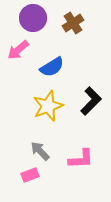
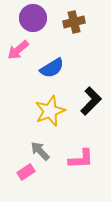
brown cross: moved 1 px right, 1 px up; rotated 20 degrees clockwise
blue semicircle: moved 1 px down
yellow star: moved 2 px right, 5 px down
pink rectangle: moved 4 px left, 3 px up; rotated 12 degrees counterclockwise
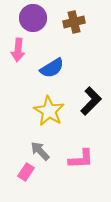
pink arrow: rotated 45 degrees counterclockwise
yellow star: moved 1 px left; rotated 20 degrees counterclockwise
pink rectangle: rotated 24 degrees counterclockwise
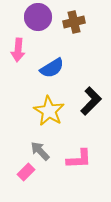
purple circle: moved 5 px right, 1 px up
pink L-shape: moved 2 px left
pink rectangle: rotated 12 degrees clockwise
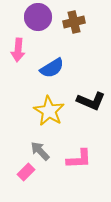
black L-shape: rotated 68 degrees clockwise
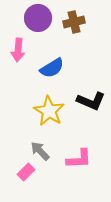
purple circle: moved 1 px down
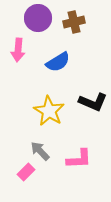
blue semicircle: moved 6 px right, 6 px up
black L-shape: moved 2 px right, 1 px down
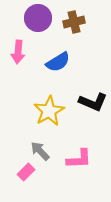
pink arrow: moved 2 px down
yellow star: rotated 12 degrees clockwise
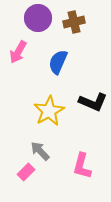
pink arrow: rotated 25 degrees clockwise
blue semicircle: rotated 145 degrees clockwise
pink L-shape: moved 3 px right, 7 px down; rotated 108 degrees clockwise
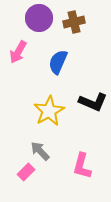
purple circle: moved 1 px right
